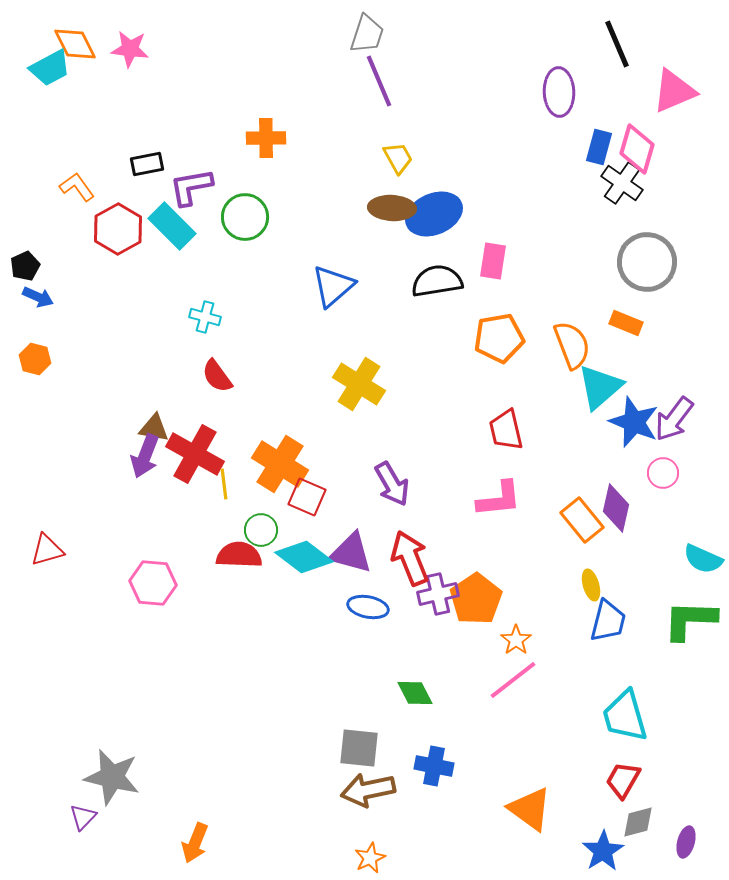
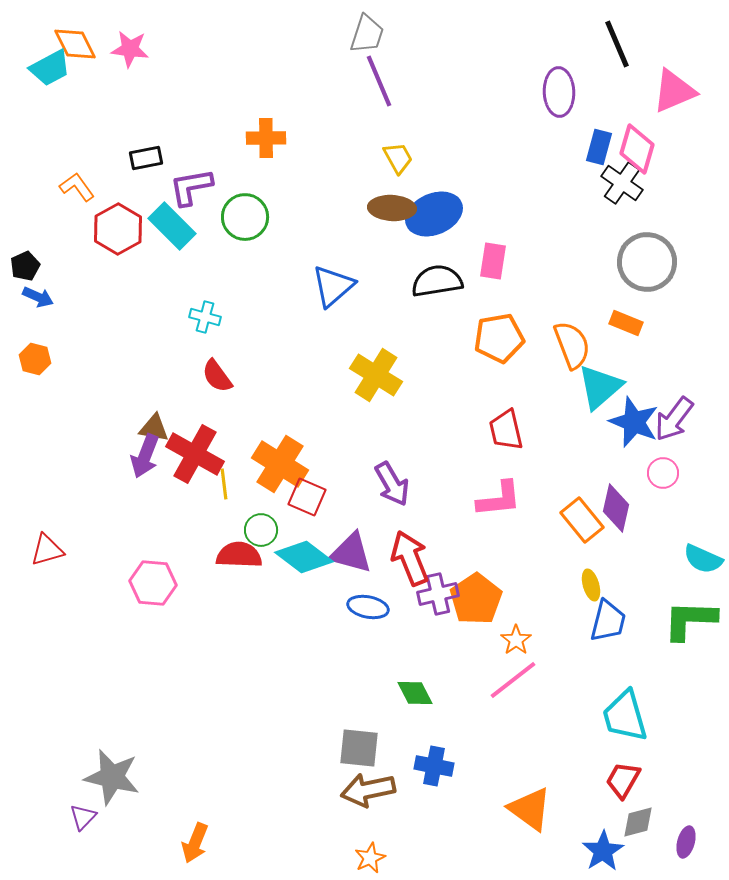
black rectangle at (147, 164): moved 1 px left, 6 px up
yellow cross at (359, 384): moved 17 px right, 9 px up
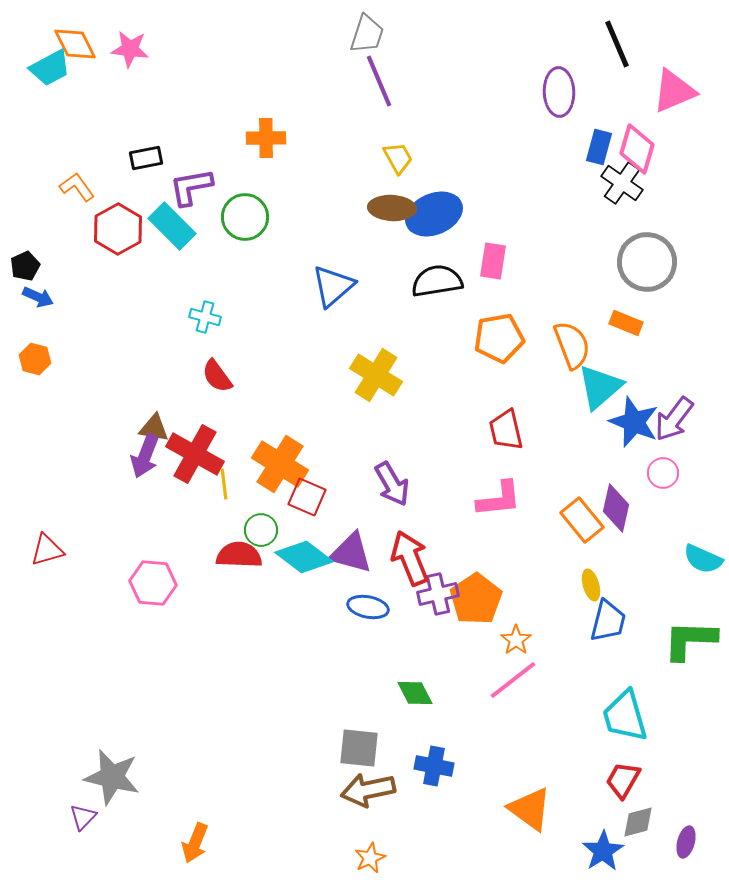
green L-shape at (690, 620): moved 20 px down
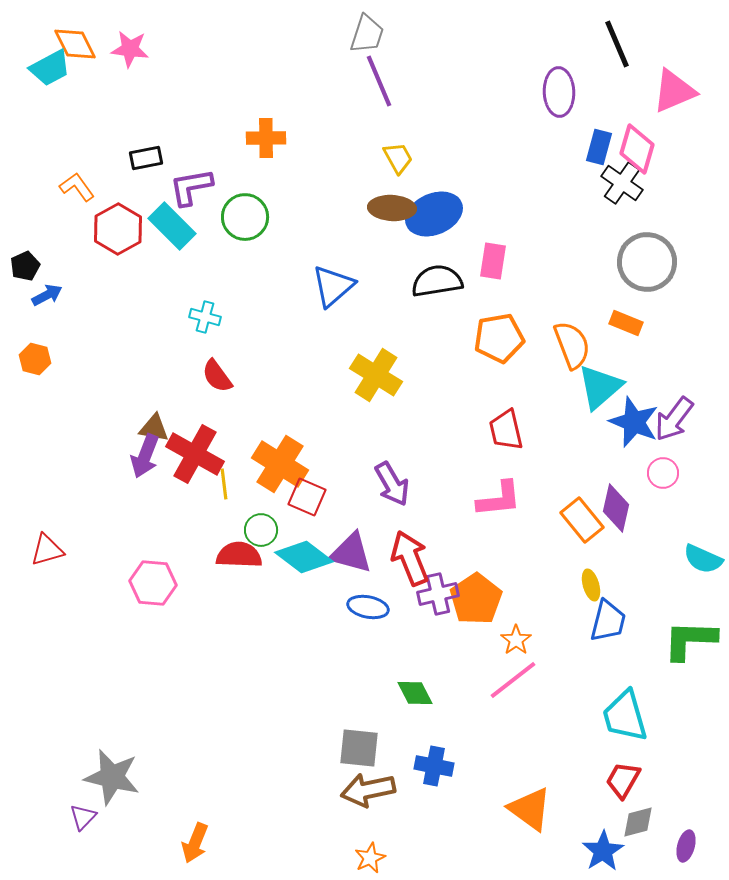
blue arrow at (38, 297): moved 9 px right, 2 px up; rotated 52 degrees counterclockwise
purple ellipse at (686, 842): moved 4 px down
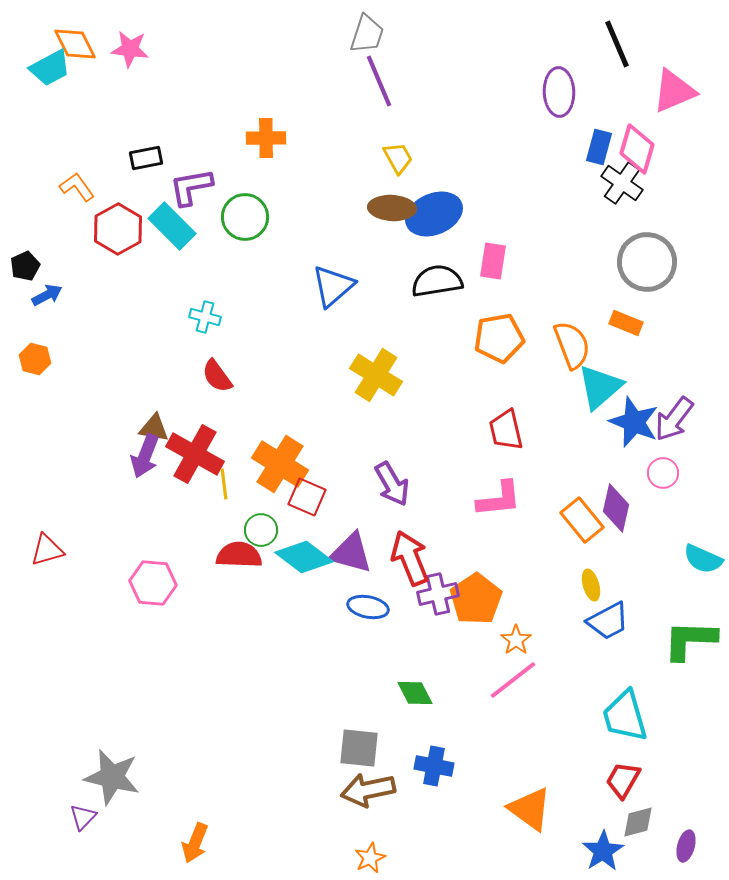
blue trapezoid at (608, 621): rotated 48 degrees clockwise
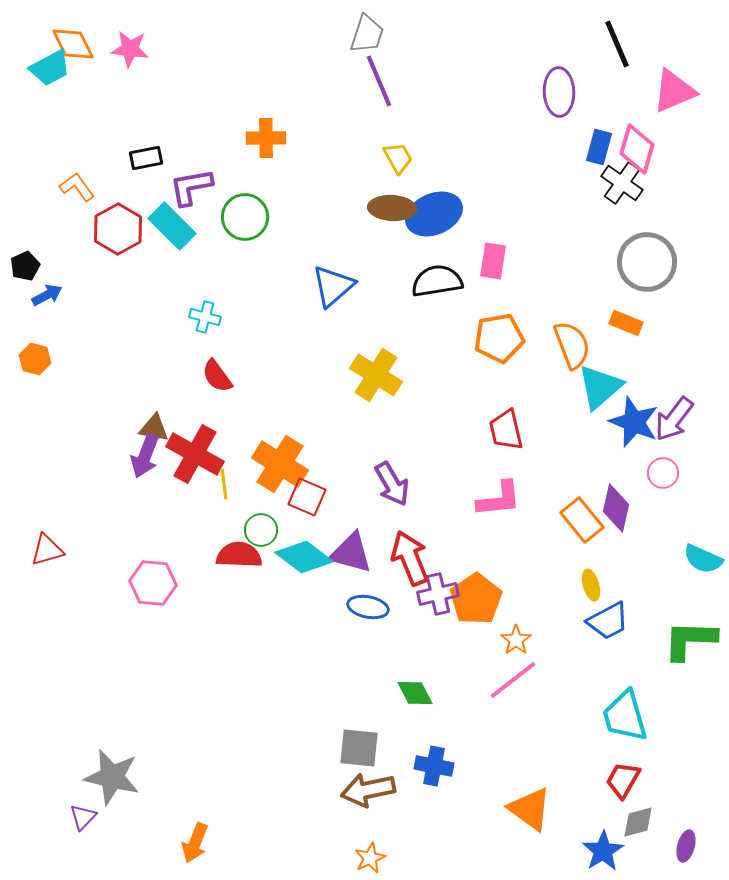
orange diamond at (75, 44): moved 2 px left
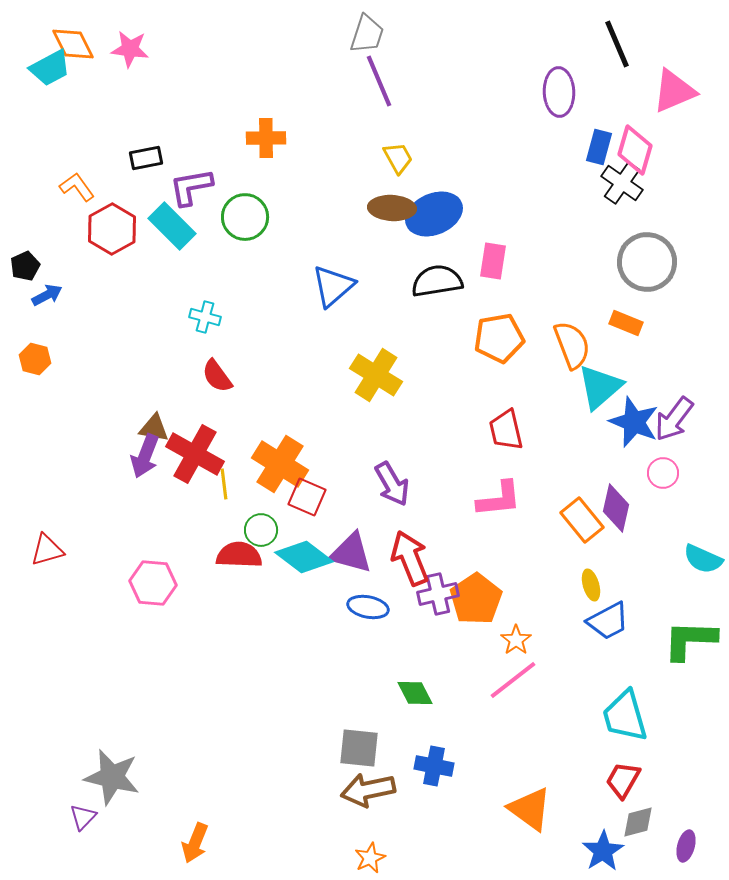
pink diamond at (637, 149): moved 2 px left, 1 px down
red hexagon at (118, 229): moved 6 px left
